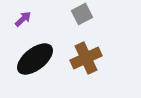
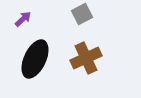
black ellipse: rotated 27 degrees counterclockwise
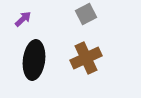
gray square: moved 4 px right
black ellipse: moved 1 px left, 1 px down; rotated 18 degrees counterclockwise
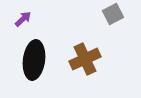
gray square: moved 27 px right
brown cross: moved 1 px left, 1 px down
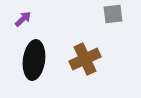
gray square: rotated 20 degrees clockwise
